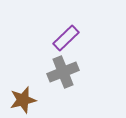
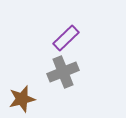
brown star: moved 1 px left, 1 px up
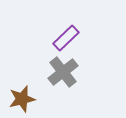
gray cross: rotated 16 degrees counterclockwise
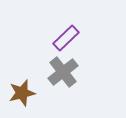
brown star: moved 6 px up
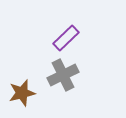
gray cross: moved 3 px down; rotated 12 degrees clockwise
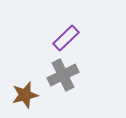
brown star: moved 3 px right, 2 px down
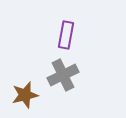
purple rectangle: moved 3 px up; rotated 36 degrees counterclockwise
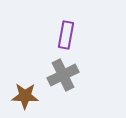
brown star: moved 1 px down; rotated 16 degrees clockwise
